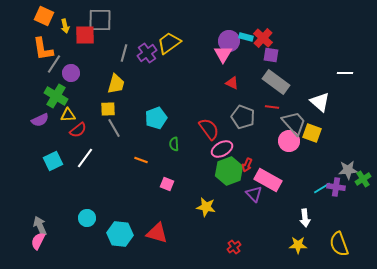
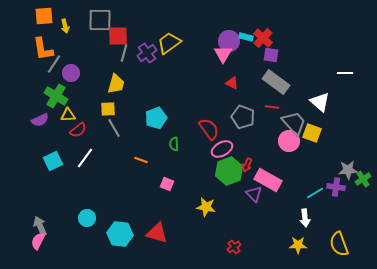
orange square at (44, 16): rotated 30 degrees counterclockwise
red square at (85, 35): moved 33 px right, 1 px down
cyan line at (322, 188): moved 7 px left, 5 px down
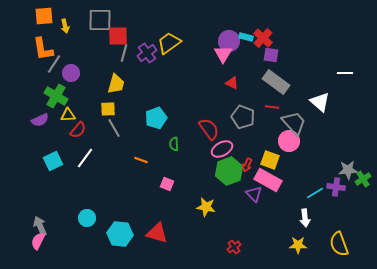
red semicircle at (78, 130): rotated 12 degrees counterclockwise
yellow square at (312, 133): moved 42 px left, 27 px down
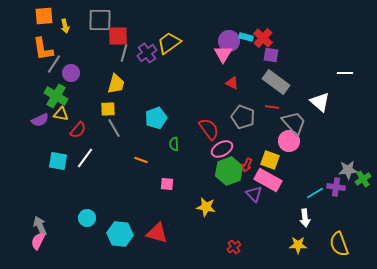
yellow triangle at (68, 115): moved 7 px left, 1 px up; rotated 14 degrees clockwise
cyan square at (53, 161): moved 5 px right; rotated 36 degrees clockwise
pink square at (167, 184): rotated 16 degrees counterclockwise
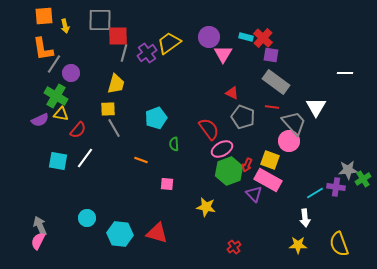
purple circle at (229, 41): moved 20 px left, 4 px up
red triangle at (232, 83): moved 10 px down
white triangle at (320, 102): moved 4 px left, 5 px down; rotated 20 degrees clockwise
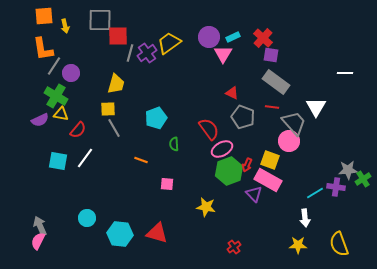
cyan rectangle at (246, 37): moved 13 px left; rotated 40 degrees counterclockwise
gray line at (124, 53): moved 6 px right
gray line at (54, 64): moved 2 px down
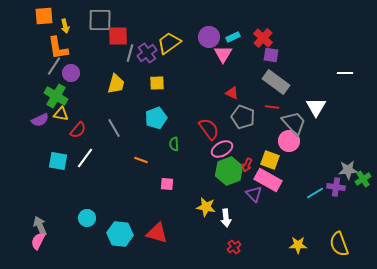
orange L-shape at (43, 49): moved 15 px right, 1 px up
yellow square at (108, 109): moved 49 px right, 26 px up
white arrow at (305, 218): moved 79 px left
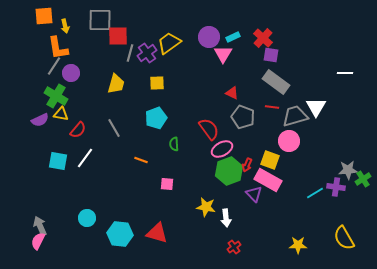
gray trapezoid at (294, 123): moved 1 px right, 7 px up; rotated 64 degrees counterclockwise
yellow semicircle at (339, 244): moved 5 px right, 6 px up; rotated 10 degrees counterclockwise
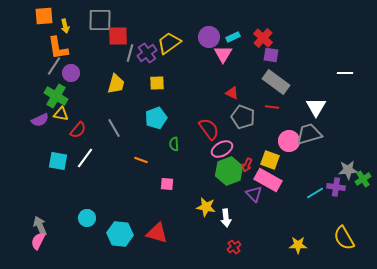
gray trapezoid at (295, 116): moved 14 px right, 18 px down
